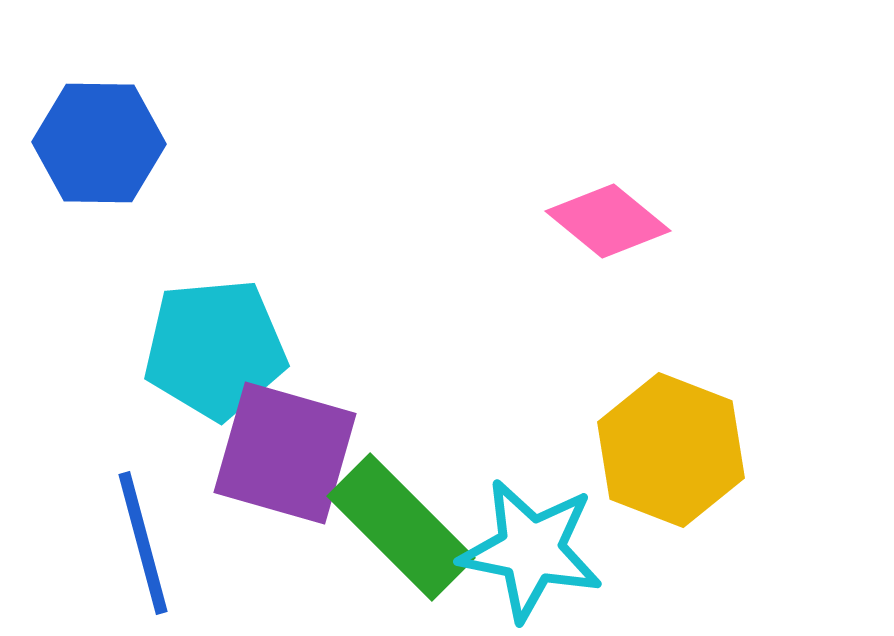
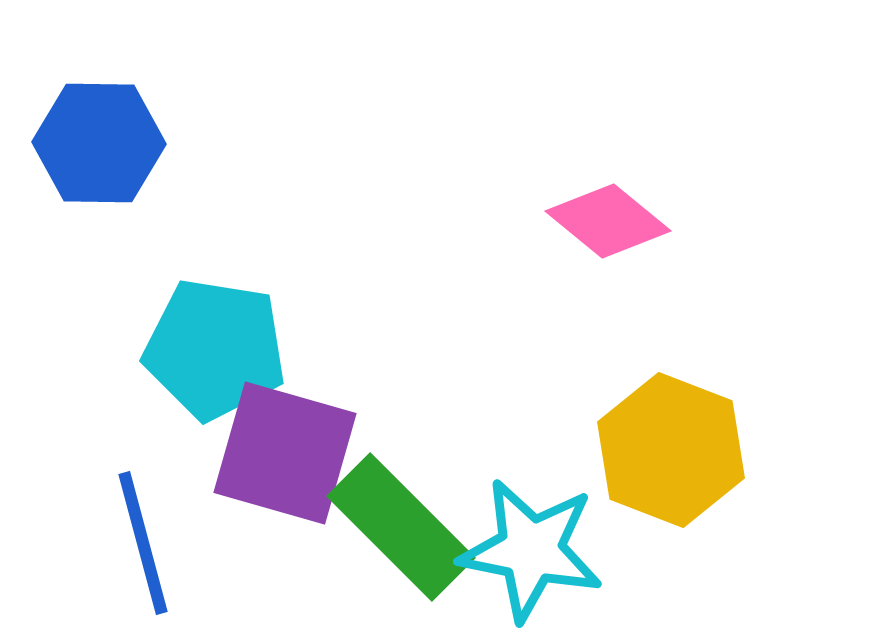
cyan pentagon: rotated 14 degrees clockwise
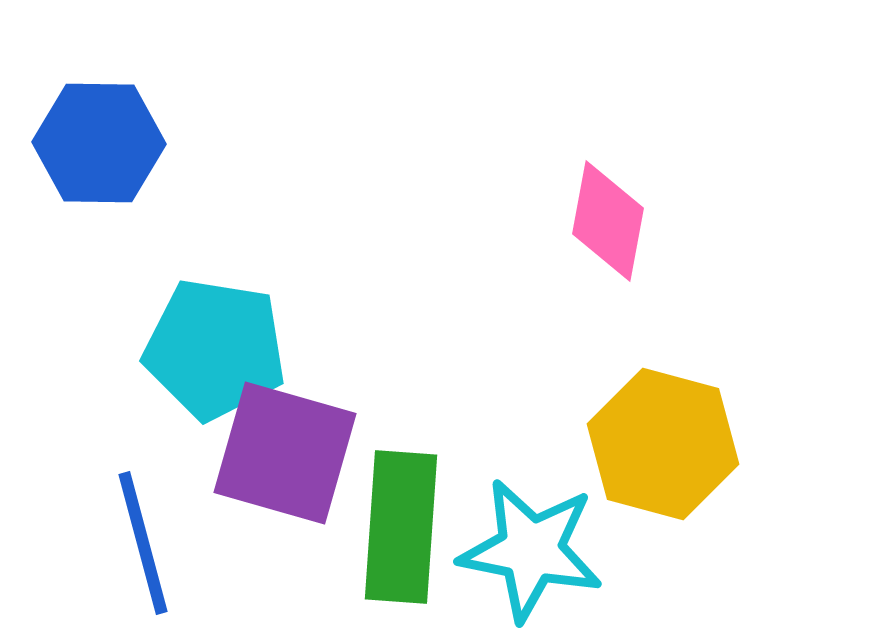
pink diamond: rotated 61 degrees clockwise
yellow hexagon: moved 8 px left, 6 px up; rotated 6 degrees counterclockwise
green rectangle: rotated 49 degrees clockwise
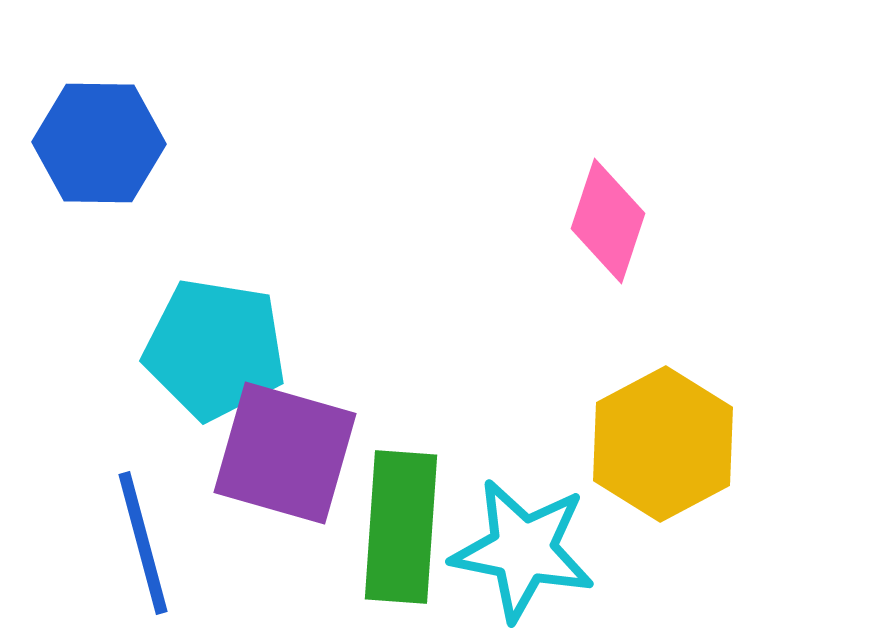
pink diamond: rotated 8 degrees clockwise
yellow hexagon: rotated 17 degrees clockwise
cyan star: moved 8 px left
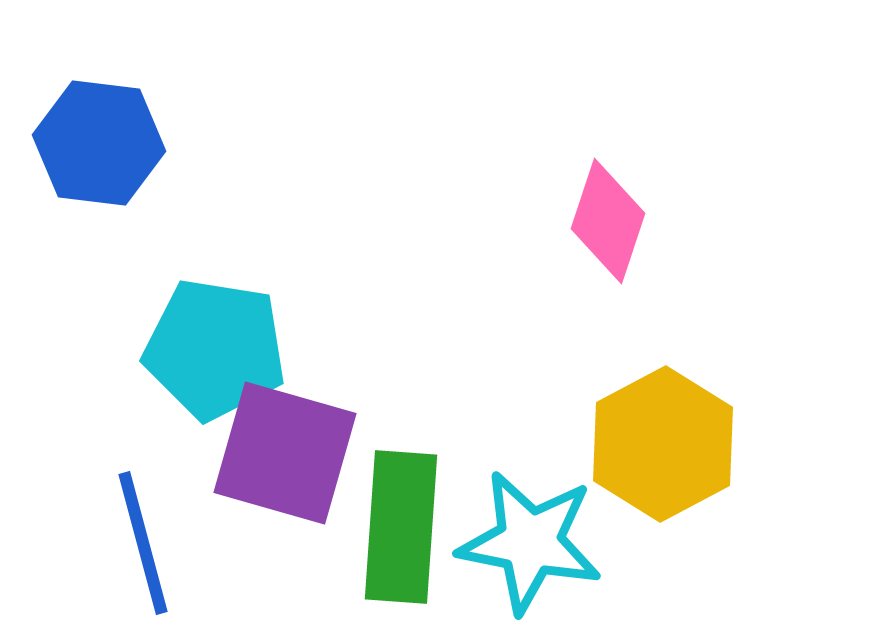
blue hexagon: rotated 6 degrees clockwise
cyan star: moved 7 px right, 8 px up
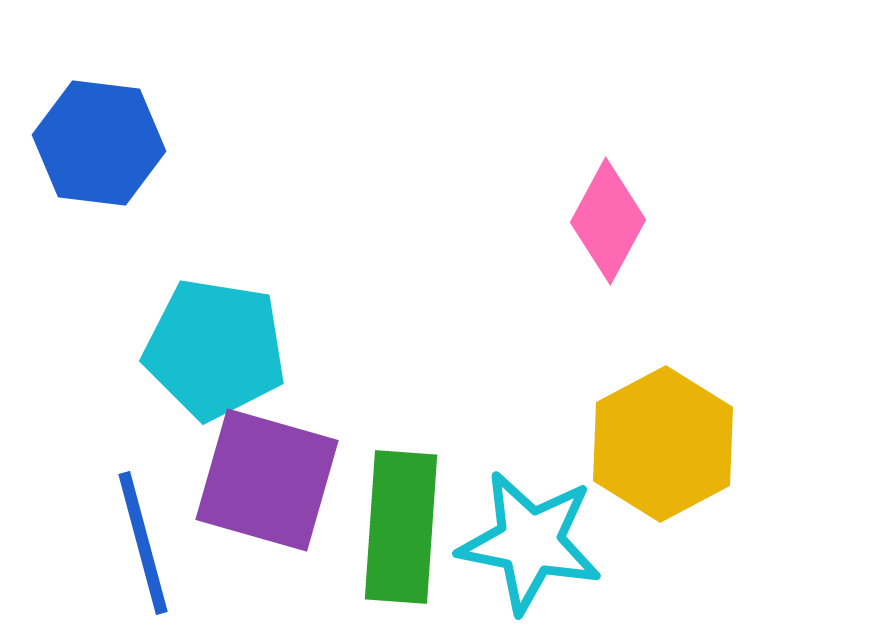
pink diamond: rotated 10 degrees clockwise
purple square: moved 18 px left, 27 px down
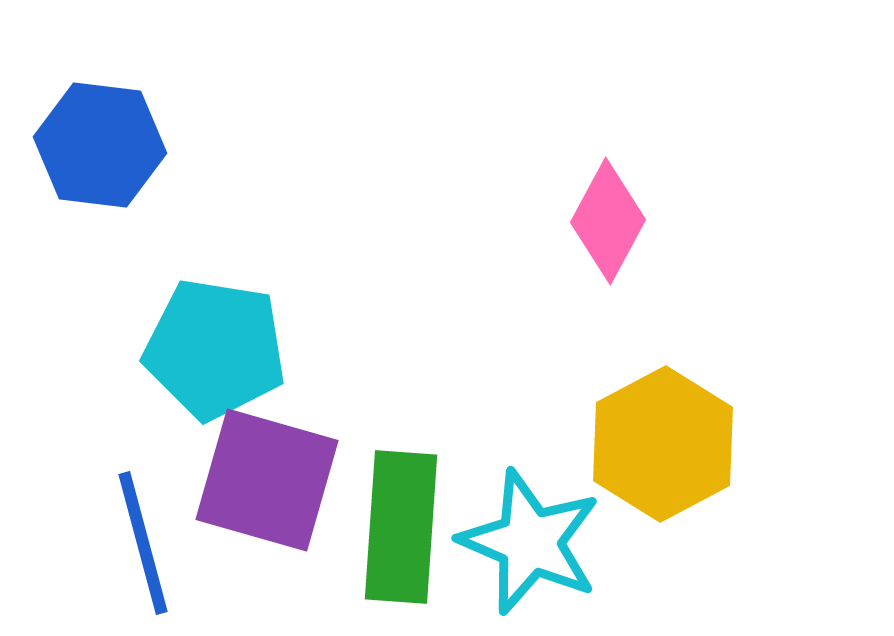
blue hexagon: moved 1 px right, 2 px down
cyan star: rotated 12 degrees clockwise
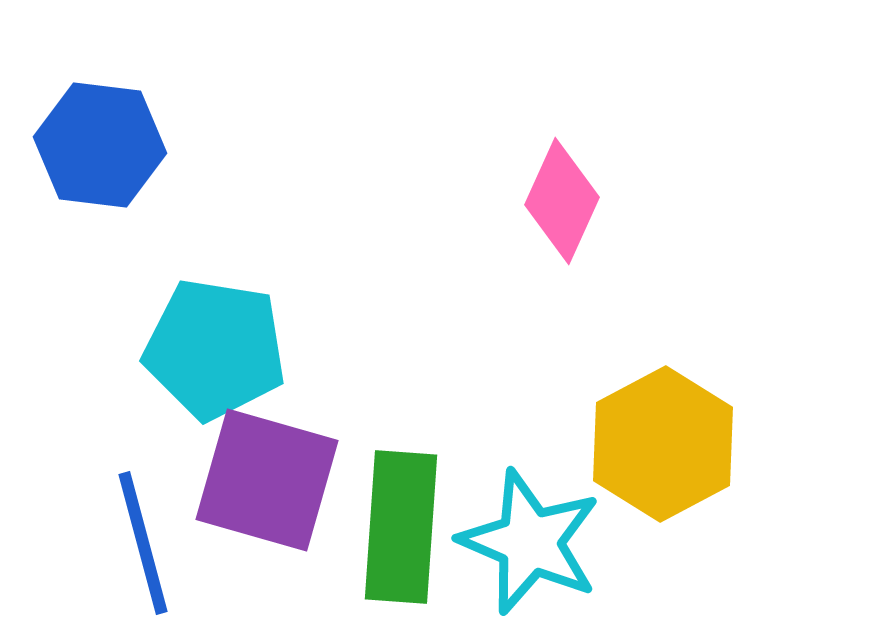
pink diamond: moved 46 px left, 20 px up; rotated 4 degrees counterclockwise
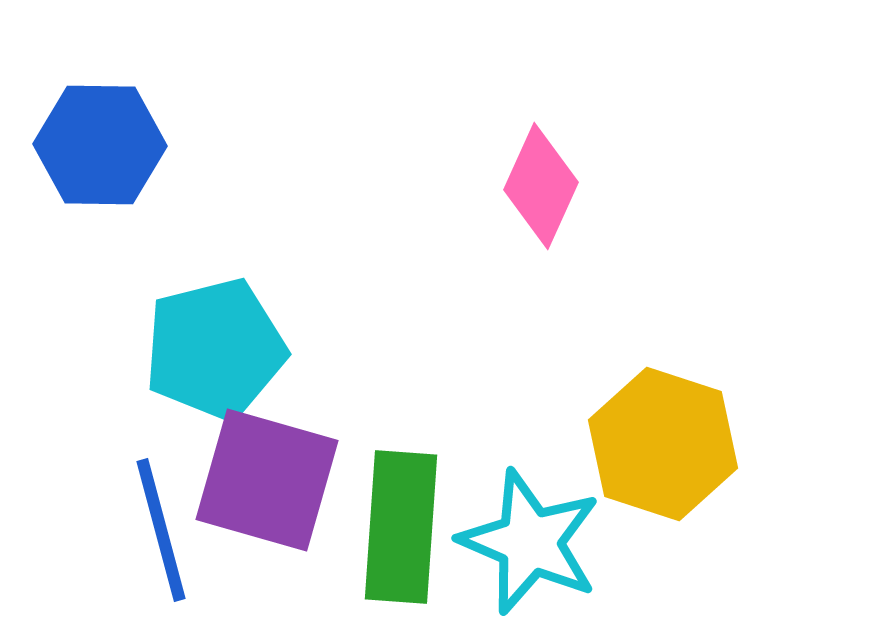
blue hexagon: rotated 6 degrees counterclockwise
pink diamond: moved 21 px left, 15 px up
cyan pentagon: rotated 23 degrees counterclockwise
yellow hexagon: rotated 14 degrees counterclockwise
blue line: moved 18 px right, 13 px up
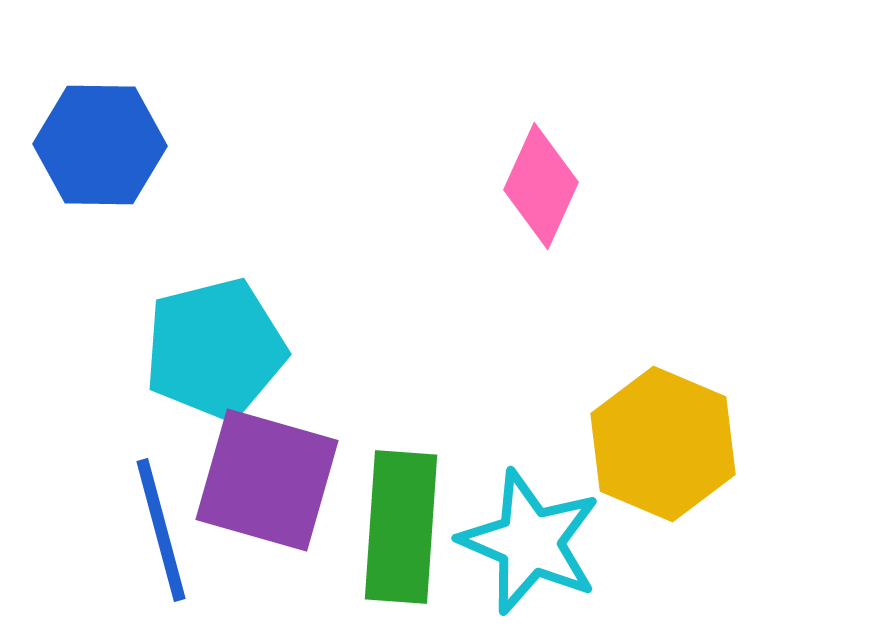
yellow hexagon: rotated 5 degrees clockwise
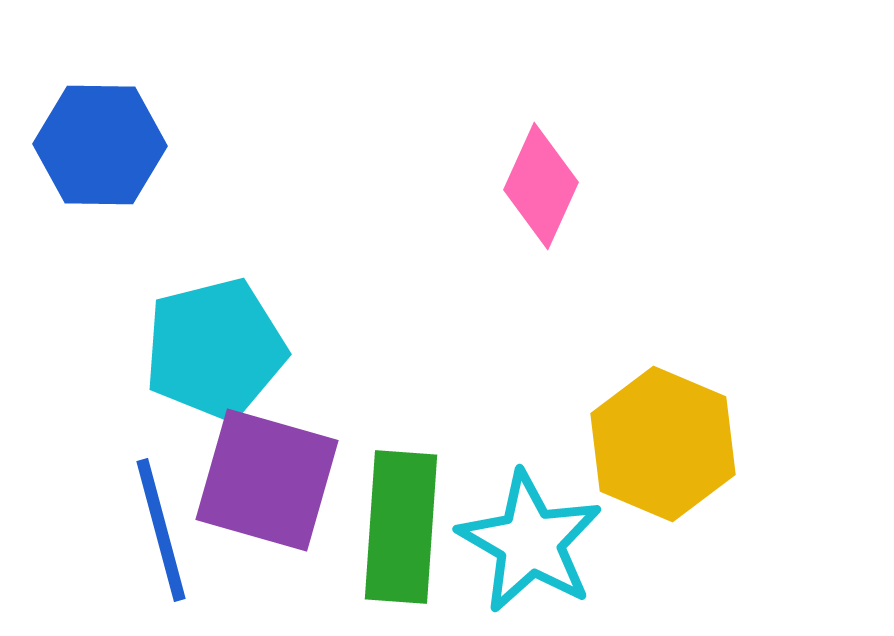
cyan star: rotated 7 degrees clockwise
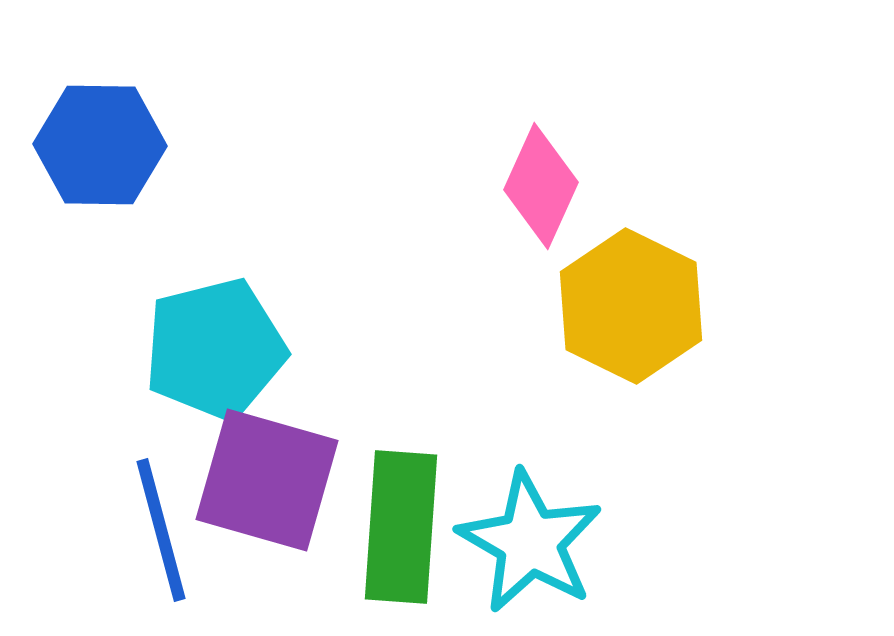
yellow hexagon: moved 32 px left, 138 px up; rotated 3 degrees clockwise
